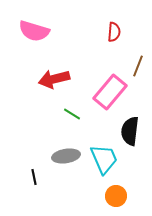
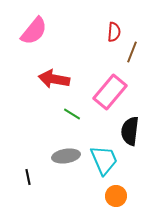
pink semicircle: rotated 68 degrees counterclockwise
brown line: moved 6 px left, 14 px up
red arrow: rotated 24 degrees clockwise
cyan trapezoid: moved 1 px down
black line: moved 6 px left
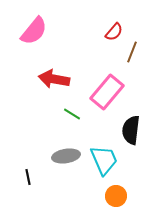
red semicircle: rotated 36 degrees clockwise
pink rectangle: moved 3 px left
black semicircle: moved 1 px right, 1 px up
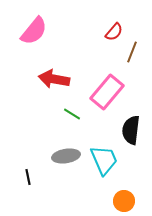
orange circle: moved 8 px right, 5 px down
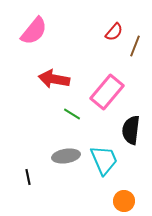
brown line: moved 3 px right, 6 px up
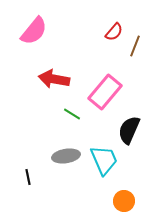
pink rectangle: moved 2 px left
black semicircle: moved 2 px left; rotated 16 degrees clockwise
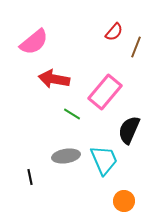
pink semicircle: moved 11 px down; rotated 12 degrees clockwise
brown line: moved 1 px right, 1 px down
black line: moved 2 px right
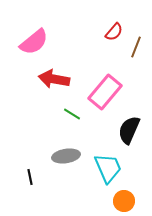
cyan trapezoid: moved 4 px right, 8 px down
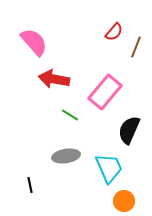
pink semicircle: rotated 92 degrees counterclockwise
green line: moved 2 px left, 1 px down
cyan trapezoid: moved 1 px right
black line: moved 8 px down
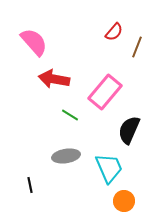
brown line: moved 1 px right
